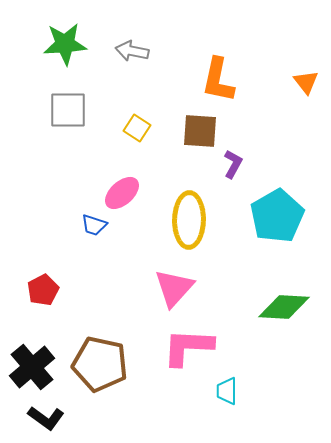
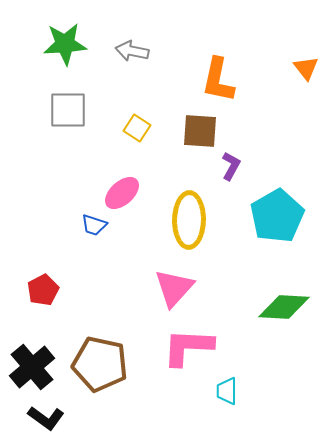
orange triangle: moved 14 px up
purple L-shape: moved 2 px left, 2 px down
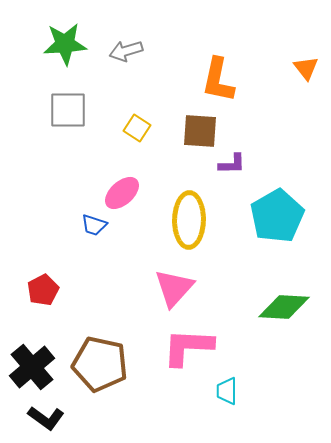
gray arrow: moved 6 px left; rotated 28 degrees counterclockwise
purple L-shape: moved 1 px right, 2 px up; rotated 60 degrees clockwise
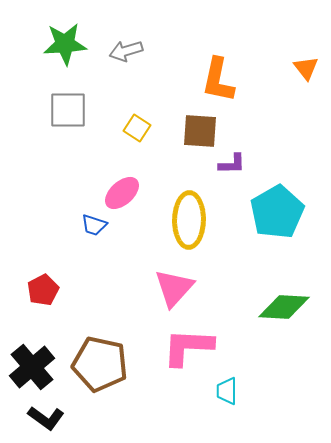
cyan pentagon: moved 4 px up
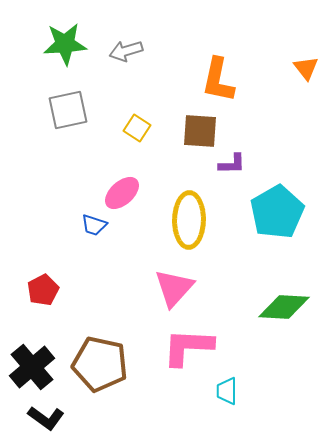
gray square: rotated 12 degrees counterclockwise
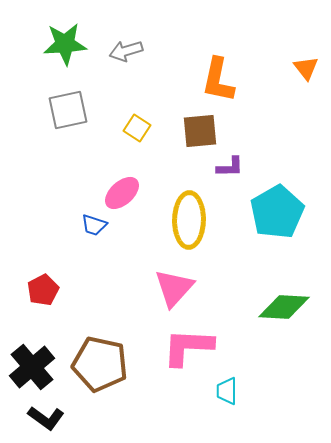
brown square: rotated 9 degrees counterclockwise
purple L-shape: moved 2 px left, 3 px down
